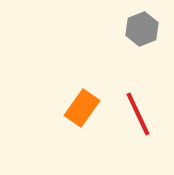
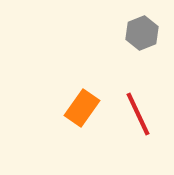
gray hexagon: moved 4 px down
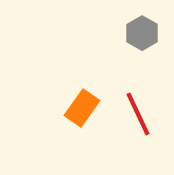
gray hexagon: rotated 8 degrees counterclockwise
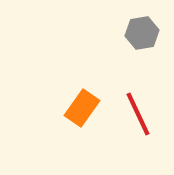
gray hexagon: rotated 20 degrees clockwise
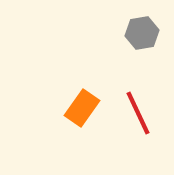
red line: moved 1 px up
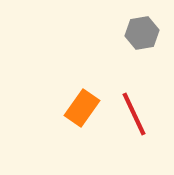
red line: moved 4 px left, 1 px down
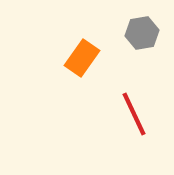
orange rectangle: moved 50 px up
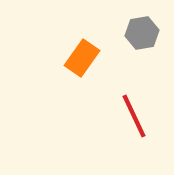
red line: moved 2 px down
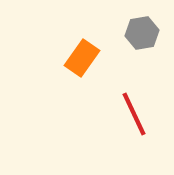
red line: moved 2 px up
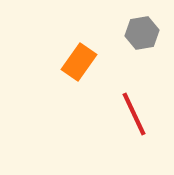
orange rectangle: moved 3 px left, 4 px down
